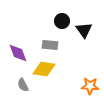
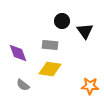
black triangle: moved 1 px right, 1 px down
yellow diamond: moved 6 px right
gray semicircle: rotated 24 degrees counterclockwise
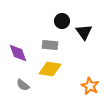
black triangle: moved 1 px left, 1 px down
orange star: rotated 24 degrees clockwise
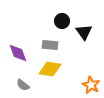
orange star: moved 1 px right, 1 px up
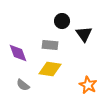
black triangle: moved 2 px down
orange star: moved 3 px left
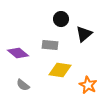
black circle: moved 1 px left, 2 px up
black triangle: rotated 24 degrees clockwise
purple diamond: rotated 30 degrees counterclockwise
yellow diamond: moved 10 px right, 1 px down
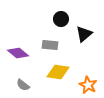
yellow diamond: moved 2 px left, 2 px down
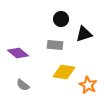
black triangle: rotated 24 degrees clockwise
gray rectangle: moved 5 px right
yellow diamond: moved 6 px right
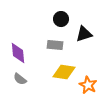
purple diamond: rotated 45 degrees clockwise
gray semicircle: moved 3 px left, 6 px up
